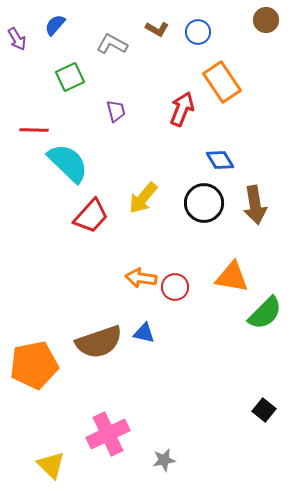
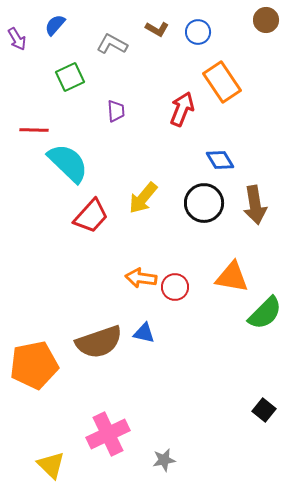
purple trapezoid: rotated 10 degrees clockwise
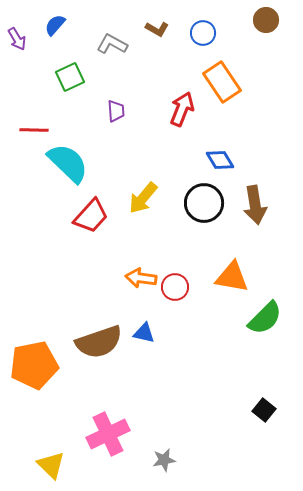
blue circle: moved 5 px right, 1 px down
green semicircle: moved 5 px down
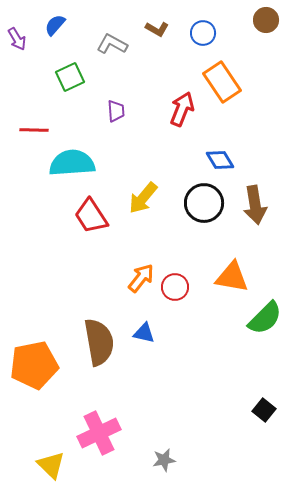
cyan semicircle: moved 4 px right; rotated 48 degrees counterclockwise
red trapezoid: rotated 105 degrees clockwise
orange arrow: rotated 120 degrees clockwise
brown semicircle: rotated 81 degrees counterclockwise
pink cross: moved 9 px left, 1 px up
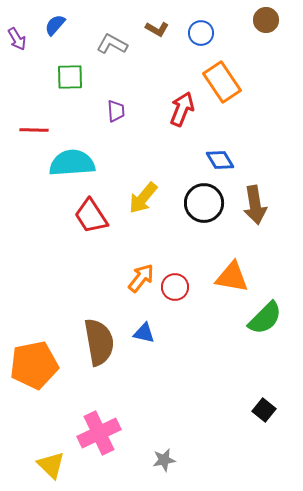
blue circle: moved 2 px left
green square: rotated 24 degrees clockwise
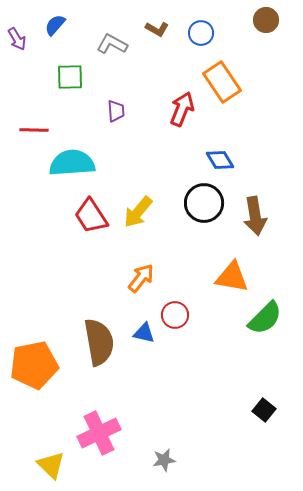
yellow arrow: moved 5 px left, 14 px down
brown arrow: moved 11 px down
red circle: moved 28 px down
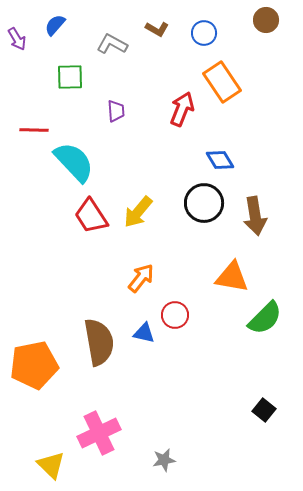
blue circle: moved 3 px right
cyan semicircle: moved 2 px right, 1 px up; rotated 51 degrees clockwise
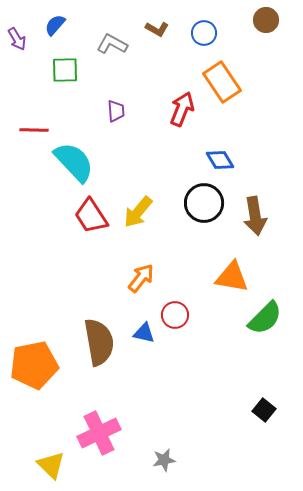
green square: moved 5 px left, 7 px up
